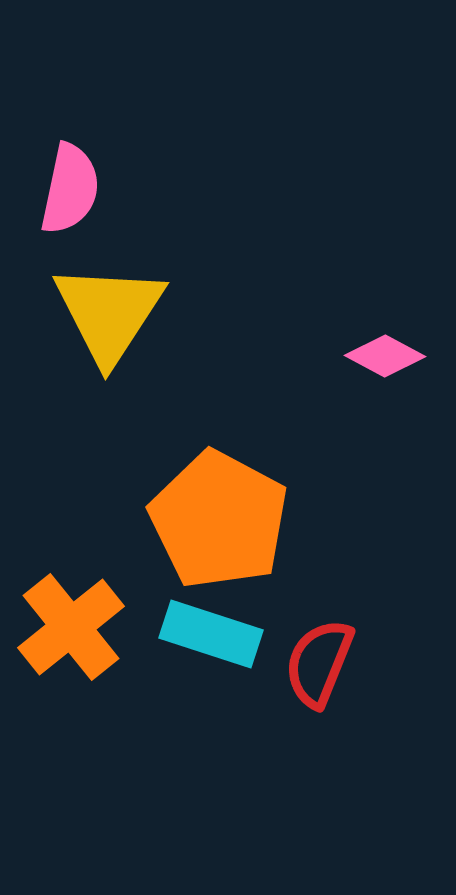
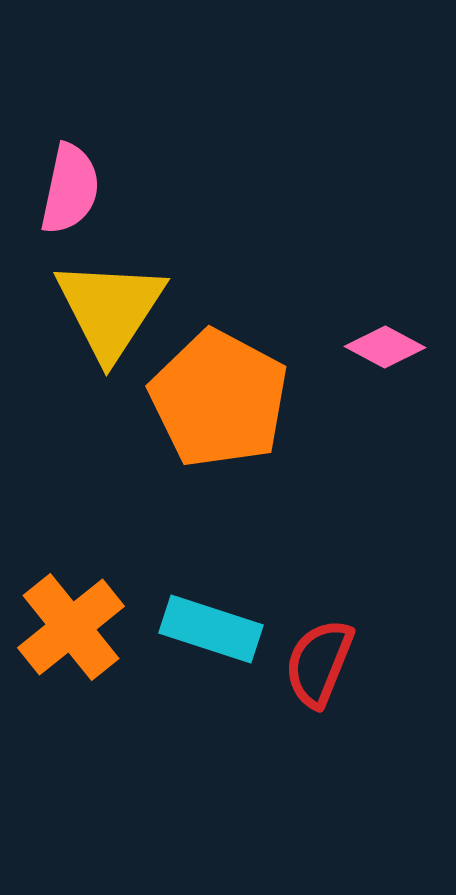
yellow triangle: moved 1 px right, 4 px up
pink diamond: moved 9 px up
orange pentagon: moved 121 px up
cyan rectangle: moved 5 px up
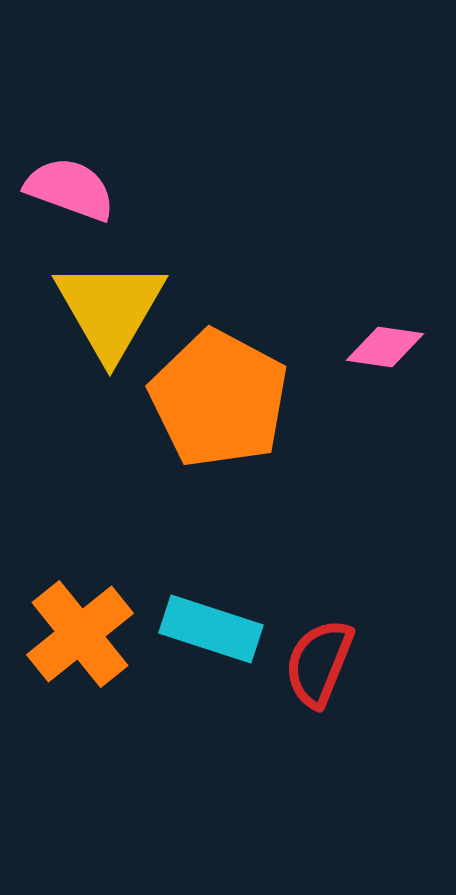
pink semicircle: rotated 82 degrees counterclockwise
yellow triangle: rotated 3 degrees counterclockwise
pink diamond: rotated 20 degrees counterclockwise
orange cross: moved 9 px right, 7 px down
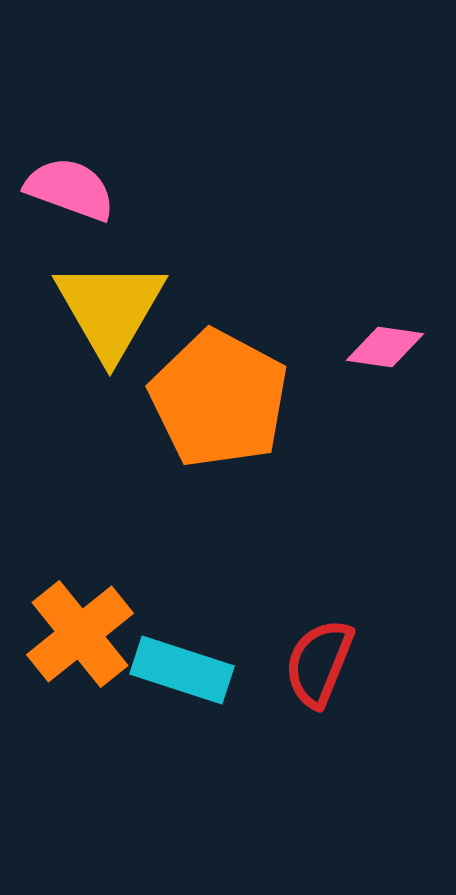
cyan rectangle: moved 29 px left, 41 px down
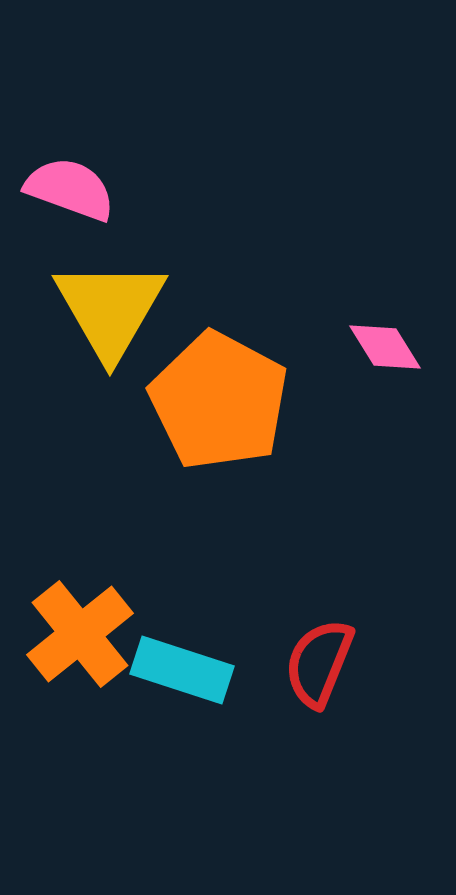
pink diamond: rotated 50 degrees clockwise
orange pentagon: moved 2 px down
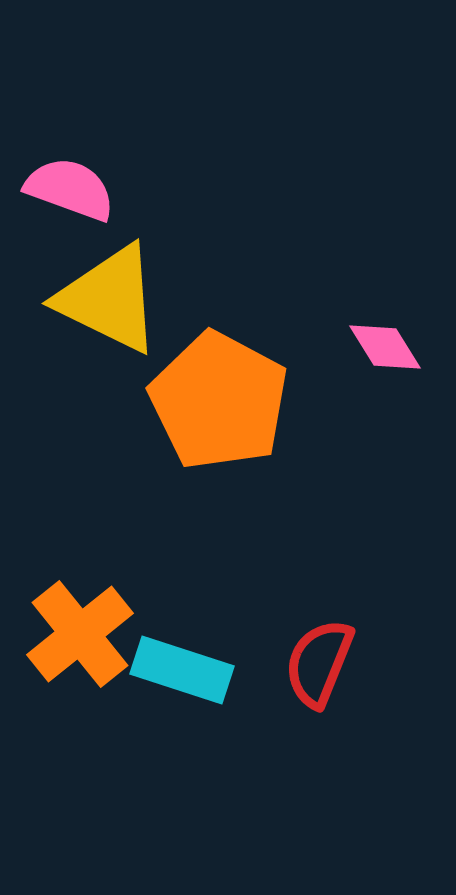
yellow triangle: moved 1 px left, 10 px up; rotated 34 degrees counterclockwise
